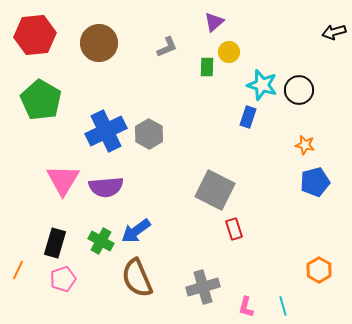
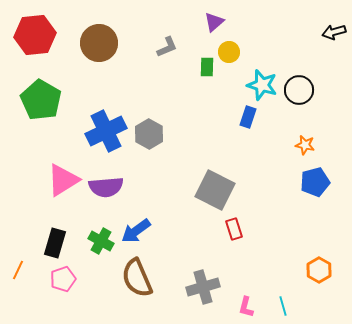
pink triangle: rotated 27 degrees clockwise
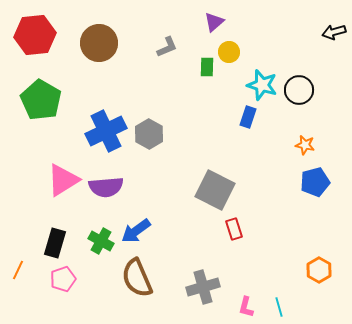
cyan line: moved 4 px left, 1 px down
